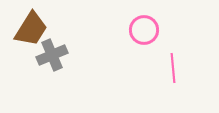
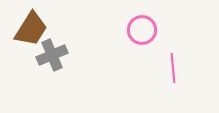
pink circle: moved 2 px left
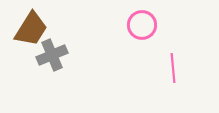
pink circle: moved 5 px up
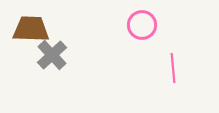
brown trapezoid: rotated 120 degrees counterclockwise
gray cross: rotated 20 degrees counterclockwise
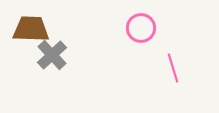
pink circle: moved 1 px left, 3 px down
pink line: rotated 12 degrees counterclockwise
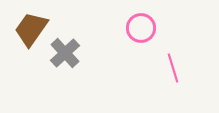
brown trapezoid: rotated 57 degrees counterclockwise
gray cross: moved 13 px right, 2 px up
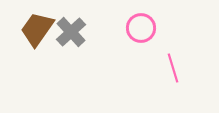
brown trapezoid: moved 6 px right
gray cross: moved 6 px right, 21 px up
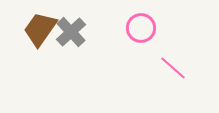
brown trapezoid: moved 3 px right
pink line: rotated 32 degrees counterclockwise
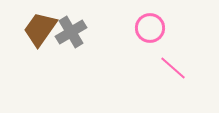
pink circle: moved 9 px right
gray cross: rotated 12 degrees clockwise
